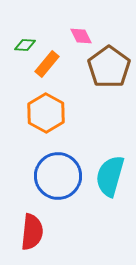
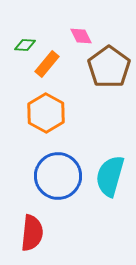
red semicircle: moved 1 px down
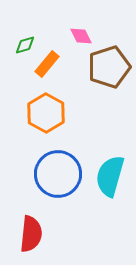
green diamond: rotated 20 degrees counterclockwise
brown pentagon: rotated 18 degrees clockwise
blue circle: moved 2 px up
red semicircle: moved 1 px left, 1 px down
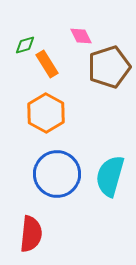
orange rectangle: rotated 72 degrees counterclockwise
blue circle: moved 1 px left
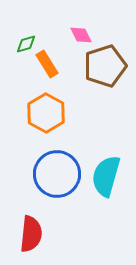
pink diamond: moved 1 px up
green diamond: moved 1 px right, 1 px up
brown pentagon: moved 4 px left, 1 px up
cyan semicircle: moved 4 px left
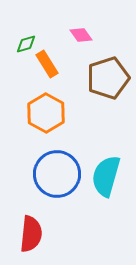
pink diamond: rotated 10 degrees counterclockwise
brown pentagon: moved 3 px right, 12 px down
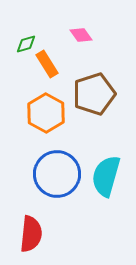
brown pentagon: moved 14 px left, 16 px down
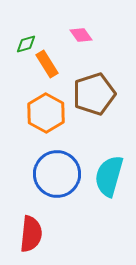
cyan semicircle: moved 3 px right
